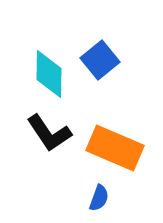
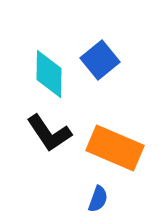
blue semicircle: moved 1 px left, 1 px down
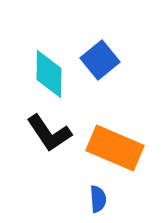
blue semicircle: rotated 24 degrees counterclockwise
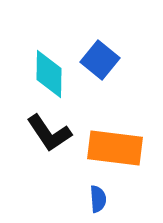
blue square: rotated 12 degrees counterclockwise
orange rectangle: rotated 16 degrees counterclockwise
